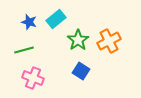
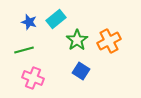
green star: moved 1 px left
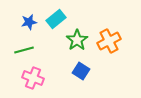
blue star: rotated 28 degrees counterclockwise
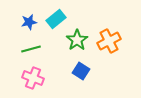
green line: moved 7 px right, 1 px up
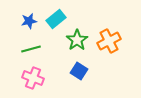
blue star: moved 1 px up
blue square: moved 2 px left
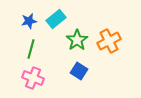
green line: rotated 60 degrees counterclockwise
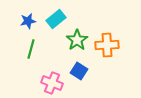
blue star: moved 1 px left
orange cross: moved 2 px left, 4 px down; rotated 25 degrees clockwise
pink cross: moved 19 px right, 5 px down
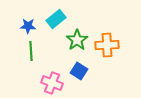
blue star: moved 5 px down; rotated 14 degrees clockwise
green line: moved 2 px down; rotated 18 degrees counterclockwise
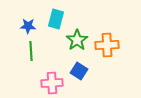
cyan rectangle: rotated 36 degrees counterclockwise
pink cross: rotated 25 degrees counterclockwise
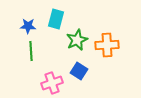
green star: rotated 10 degrees clockwise
pink cross: rotated 15 degrees counterclockwise
